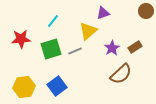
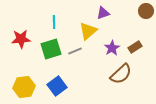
cyan line: moved 1 px right, 1 px down; rotated 40 degrees counterclockwise
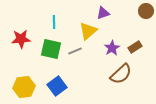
green square: rotated 30 degrees clockwise
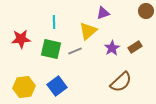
brown semicircle: moved 8 px down
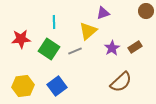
green square: moved 2 px left; rotated 20 degrees clockwise
yellow hexagon: moved 1 px left, 1 px up
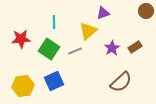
blue square: moved 3 px left, 5 px up; rotated 12 degrees clockwise
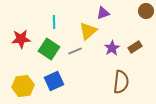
brown semicircle: rotated 40 degrees counterclockwise
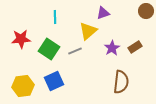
cyan line: moved 1 px right, 5 px up
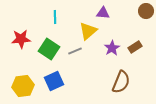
purple triangle: rotated 24 degrees clockwise
brown semicircle: rotated 15 degrees clockwise
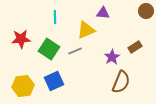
yellow triangle: moved 2 px left, 1 px up; rotated 18 degrees clockwise
purple star: moved 9 px down
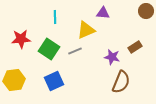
purple star: rotated 28 degrees counterclockwise
yellow hexagon: moved 9 px left, 6 px up
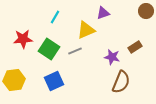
purple triangle: rotated 24 degrees counterclockwise
cyan line: rotated 32 degrees clockwise
red star: moved 2 px right
